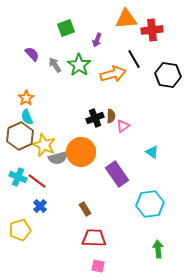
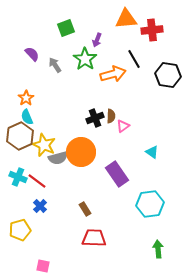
green star: moved 6 px right, 6 px up
pink square: moved 55 px left
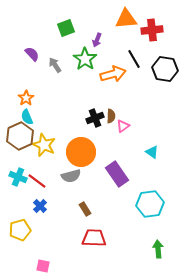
black hexagon: moved 3 px left, 6 px up
gray semicircle: moved 13 px right, 18 px down
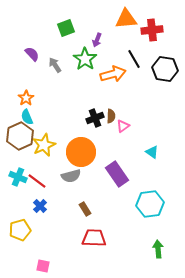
yellow star: rotated 25 degrees clockwise
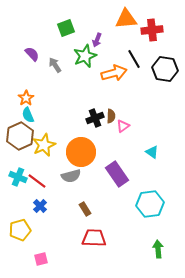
green star: moved 3 px up; rotated 15 degrees clockwise
orange arrow: moved 1 px right, 1 px up
cyan semicircle: moved 1 px right, 2 px up
pink square: moved 2 px left, 7 px up; rotated 24 degrees counterclockwise
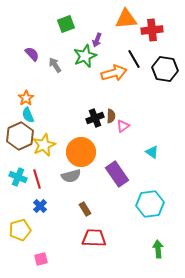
green square: moved 4 px up
red line: moved 2 px up; rotated 36 degrees clockwise
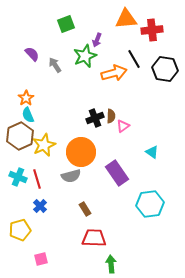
purple rectangle: moved 1 px up
green arrow: moved 47 px left, 15 px down
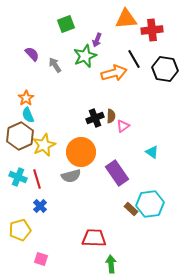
brown rectangle: moved 46 px right; rotated 16 degrees counterclockwise
pink square: rotated 32 degrees clockwise
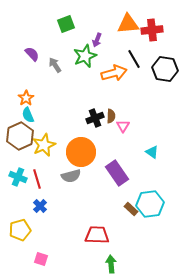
orange triangle: moved 2 px right, 5 px down
pink triangle: rotated 24 degrees counterclockwise
red trapezoid: moved 3 px right, 3 px up
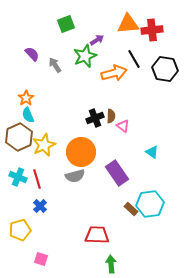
purple arrow: rotated 144 degrees counterclockwise
pink triangle: rotated 24 degrees counterclockwise
brown hexagon: moved 1 px left, 1 px down
gray semicircle: moved 4 px right
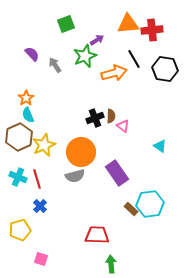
cyan triangle: moved 8 px right, 6 px up
